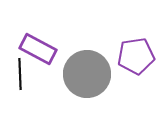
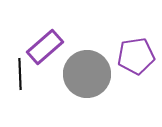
purple rectangle: moved 7 px right, 2 px up; rotated 69 degrees counterclockwise
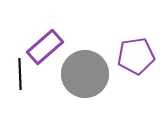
gray circle: moved 2 px left
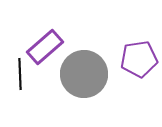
purple pentagon: moved 3 px right, 3 px down
gray circle: moved 1 px left
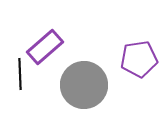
gray circle: moved 11 px down
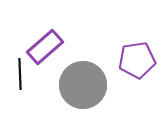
purple pentagon: moved 2 px left, 1 px down
gray circle: moved 1 px left
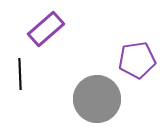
purple rectangle: moved 1 px right, 18 px up
gray circle: moved 14 px right, 14 px down
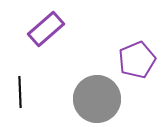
purple pentagon: rotated 15 degrees counterclockwise
black line: moved 18 px down
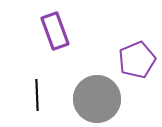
purple rectangle: moved 9 px right, 2 px down; rotated 69 degrees counterclockwise
black line: moved 17 px right, 3 px down
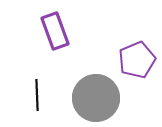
gray circle: moved 1 px left, 1 px up
